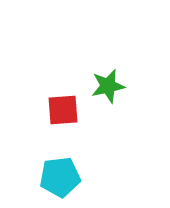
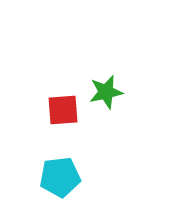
green star: moved 2 px left, 6 px down
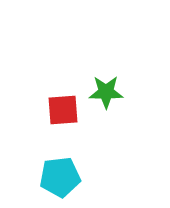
green star: rotated 12 degrees clockwise
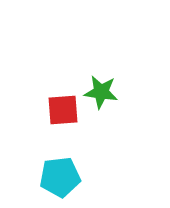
green star: moved 5 px left; rotated 8 degrees clockwise
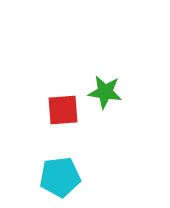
green star: moved 4 px right
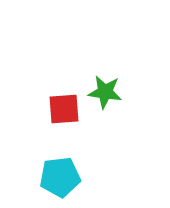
red square: moved 1 px right, 1 px up
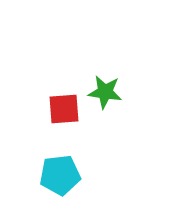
cyan pentagon: moved 2 px up
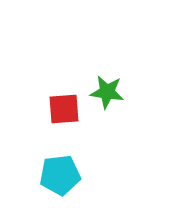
green star: moved 2 px right
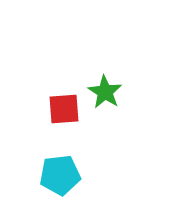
green star: moved 2 px left; rotated 24 degrees clockwise
